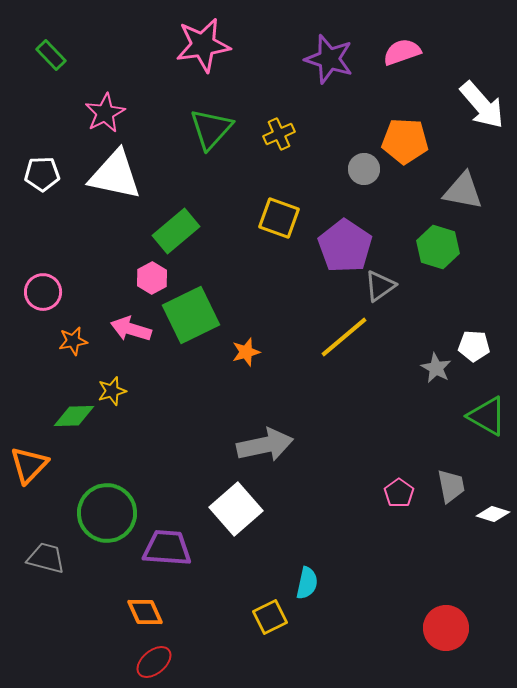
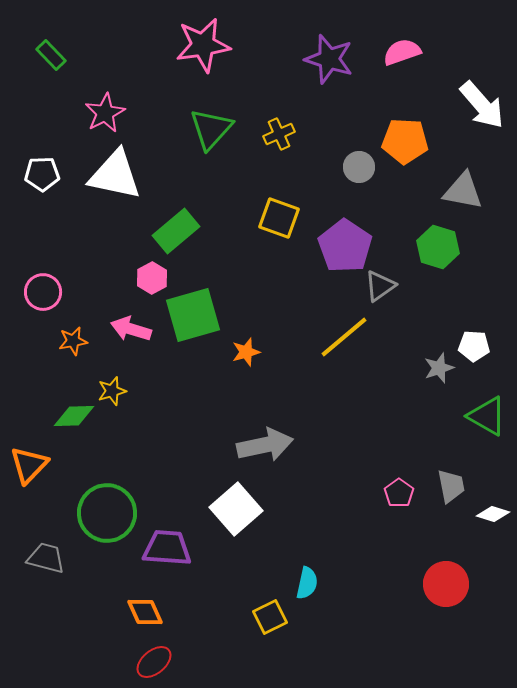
gray circle at (364, 169): moved 5 px left, 2 px up
green square at (191, 315): moved 2 px right; rotated 10 degrees clockwise
gray star at (436, 368): moved 3 px right; rotated 24 degrees clockwise
red circle at (446, 628): moved 44 px up
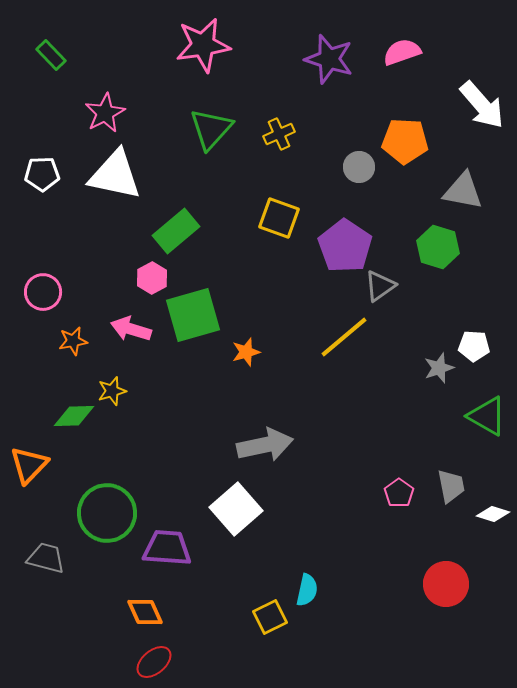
cyan semicircle at (307, 583): moved 7 px down
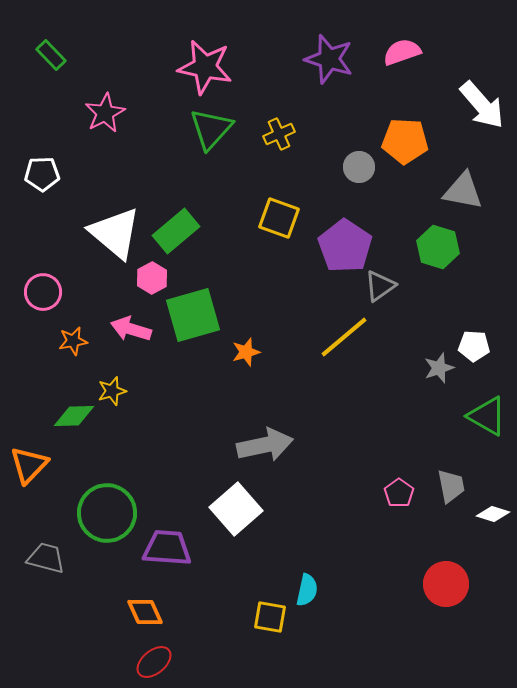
pink star at (203, 45): moved 2 px right, 22 px down; rotated 20 degrees clockwise
white triangle at (115, 175): moved 58 px down; rotated 28 degrees clockwise
yellow square at (270, 617): rotated 36 degrees clockwise
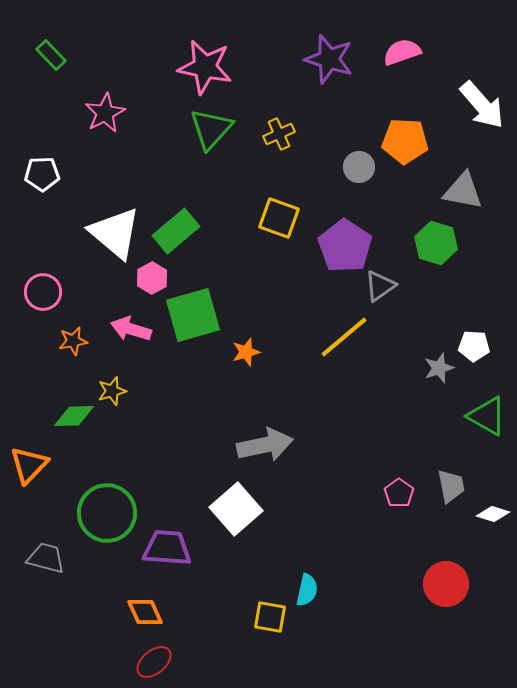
green hexagon at (438, 247): moved 2 px left, 4 px up
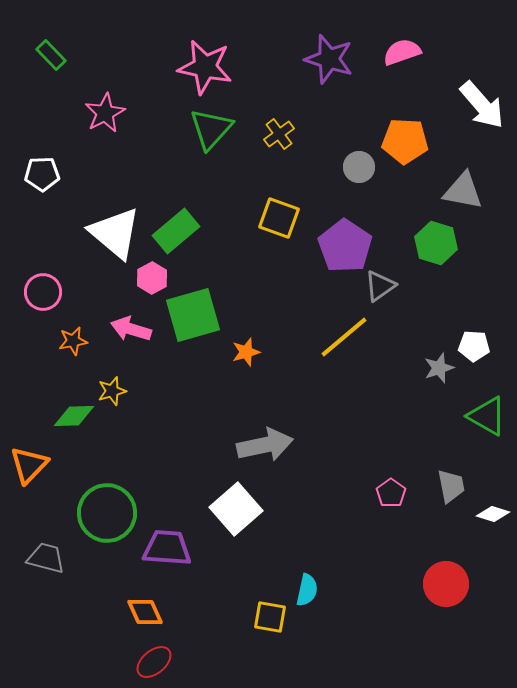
yellow cross at (279, 134): rotated 12 degrees counterclockwise
pink pentagon at (399, 493): moved 8 px left
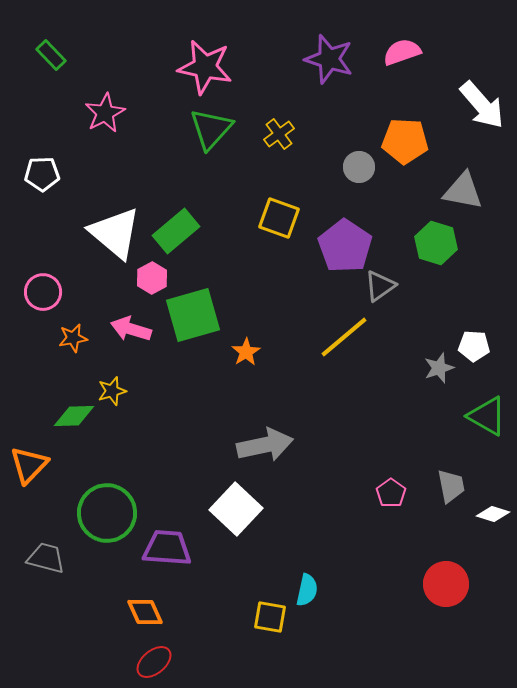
orange star at (73, 341): moved 3 px up
orange star at (246, 352): rotated 16 degrees counterclockwise
white square at (236, 509): rotated 6 degrees counterclockwise
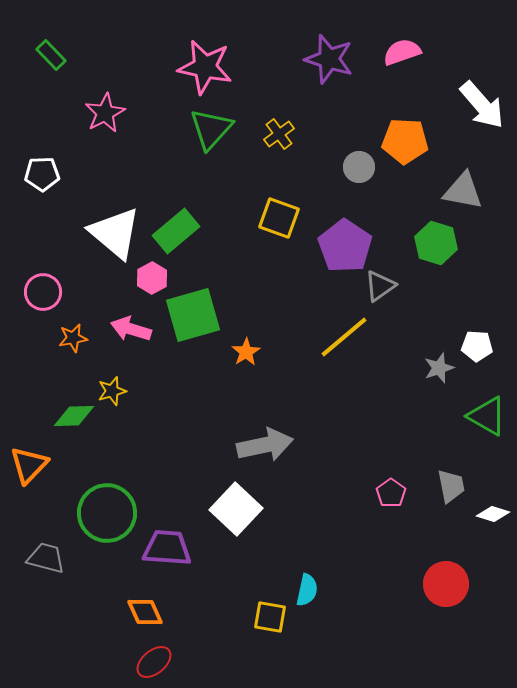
white pentagon at (474, 346): moved 3 px right
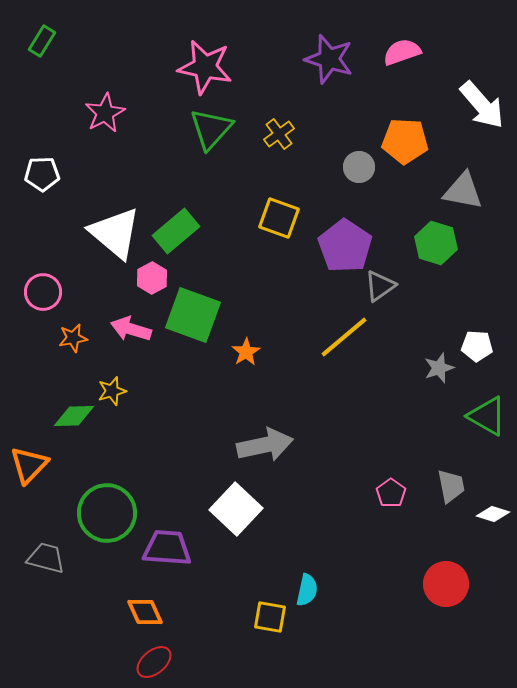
green rectangle at (51, 55): moved 9 px left, 14 px up; rotated 76 degrees clockwise
green square at (193, 315): rotated 36 degrees clockwise
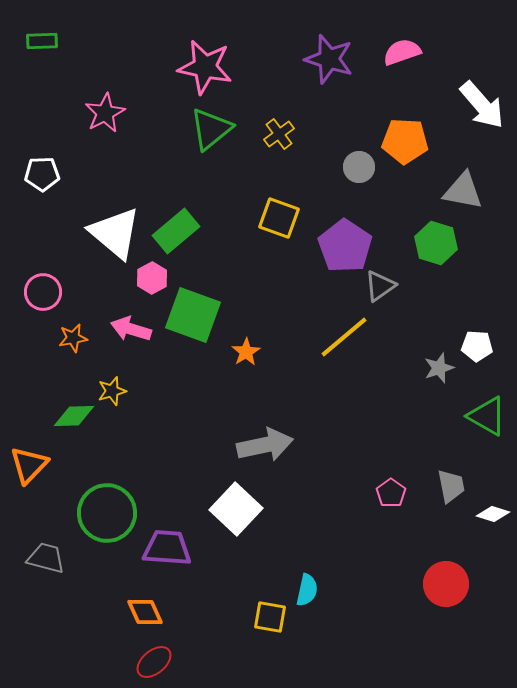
green rectangle at (42, 41): rotated 56 degrees clockwise
green triangle at (211, 129): rotated 9 degrees clockwise
